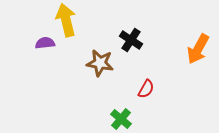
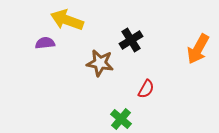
yellow arrow: moved 1 px right; rotated 56 degrees counterclockwise
black cross: rotated 25 degrees clockwise
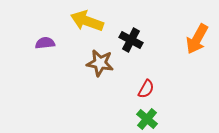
yellow arrow: moved 20 px right, 1 px down
black cross: rotated 30 degrees counterclockwise
orange arrow: moved 1 px left, 10 px up
green cross: moved 26 px right
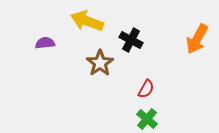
brown star: rotated 28 degrees clockwise
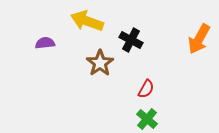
orange arrow: moved 2 px right
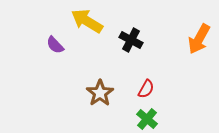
yellow arrow: rotated 12 degrees clockwise
purple semicircle: moved 10 px right, 2 px down; rotated 126 degrees counterclockwise
brown star: moved 30 px down
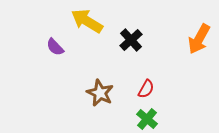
black cross: rotated 20 degrees clockwise
purple semicircle: moved 2 px down
brown star: rotated 12 degrees counterclockwise
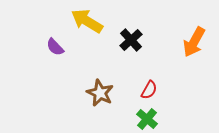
orange arrow: moved 5 px left, 3 px down
red semicircle: moved 3 px right, 1 px down
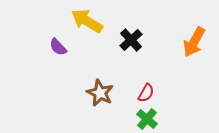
purple semicircle: moved 3 px right
red semicircle: moved 3 px left, 3 px down
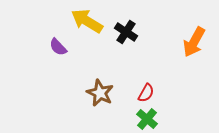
black cross: moved 5 px left, 8 px up; rotated 15 degrees counterclockwise
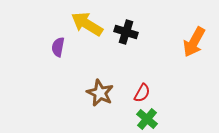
yellow arrow: moved 3 px down
black cross: rotated 15 degrees counterclockwise
purple semicircle: rotated 54 degrees clockwise
red semicircle: moved 4 px left
